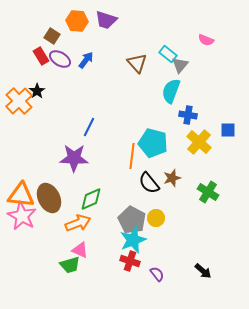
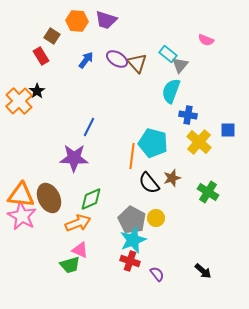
purple ellipse: moved 57 px right
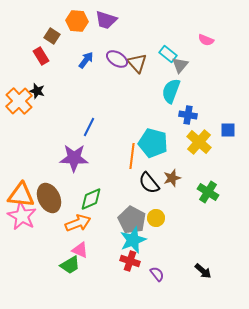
black star: rotated 21 degrees counterclockwise
green trapezoid: rotated 15 degrees counterclockwise
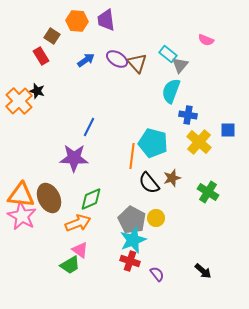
purple trapezoid: rotated 65 degrees clockwise
blue arrow: rotated 18 degrees clockwise
pink triangle: rotated 12 degrees clockwise
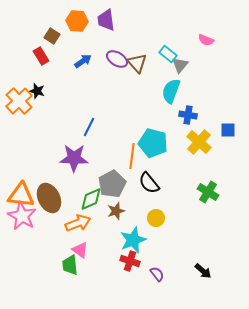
blue arrow: moved 3 px left, 1 px down
brown star: moved 56 px left, 33 px down
gray pentagon: moved 20 px left, 36 px up; rotated 16 degrees clockwise
green trapezoid: rotated 115 degrees clockwise
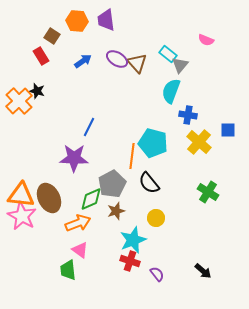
green trapezoid: moved 2 px left, 5 px down
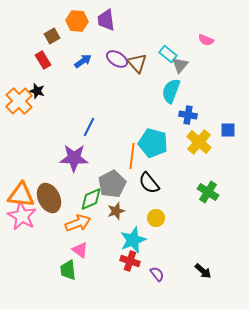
brown square: rotated 28 degrees clockwise
red rectangle: moved 2 px right, 4 px down
